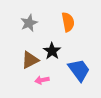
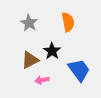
gray star: rotated 18 degrees counterclockwise
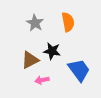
gray star: moved 6 px right
black star: rotated 24 degrees counterclockwise
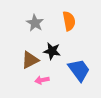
orange semicircle: moved 1 px right, 1 px up
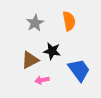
gray star: rotated 12 degrees clockwise
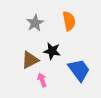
pink arrow: rotated 80 degrees clockwise
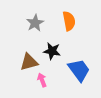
brown triangle: moved 1 px left, 2 px down; rotated 12 degrees clockwise
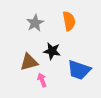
blue trapezoid: rotated 145 degrees clockwise
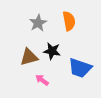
gray star: moved 3 px right
brown triangle: moved 5 px up
blue trapezoid: moved 1 px right, 2 px up
pink arrow: rotated 32 degrees counterclockwise
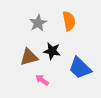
blue trapezoid: rotated 25 degrees clockwise
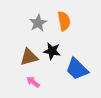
orange semicircle: moved 5 px left
blue trapezoid: moved 3 px left, 1 px down
pink arrow: moved 9 px left, 2 px down
